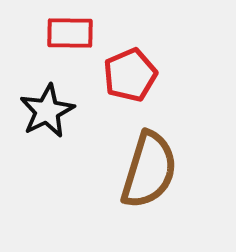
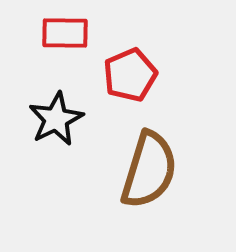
red rectangle: moved 5 px left
black star: moved 9 px right, 8 px down
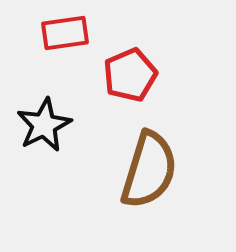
red rectangle: rotated 9 degrees counterclockwise
black star: moved 12 px left, 6 px down
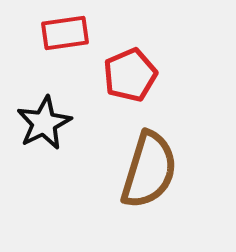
black star: moved 2 px up
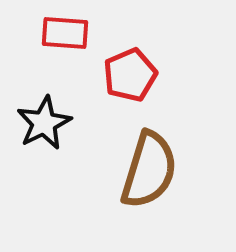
red rectangle: rotated 12 degrees clockwise
